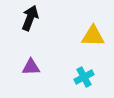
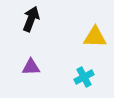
black arrow: moved 1 px right, 1 px down
yellow triangle: moved 2 px right, 1 px down
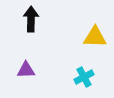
black arrow: rotated 20 degrees counterclockwise
purple triangle: moved 5 px left, 3 px down
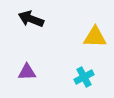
black arrow: rotated 70 degrees counterclockwise
purple triangle: moved 1 px right, 2 px down
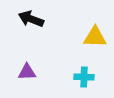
cyan cross: rotated 30 degrees clockwise
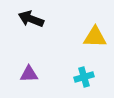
purple triangle: moved 2 px right, 2 px down
cyan cross: rotated 18 degrees counterclockwise
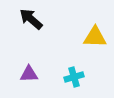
black arrow: rotated 20 degrees clockwise
cyan cross: moved 10 px left
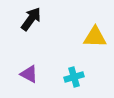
black arrow: rotated 85 degrees clockwise
purple triangle: rotated 30 degrees clockwise
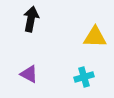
black arrow: rotated 25 degrees counterclockwise
cyan cross: moved 10 px right
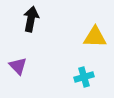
purple triangle: moved 11 px left, 8 px up; rotated 18 degrees clockwise
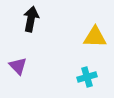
cyan cross: moved 3 px right
